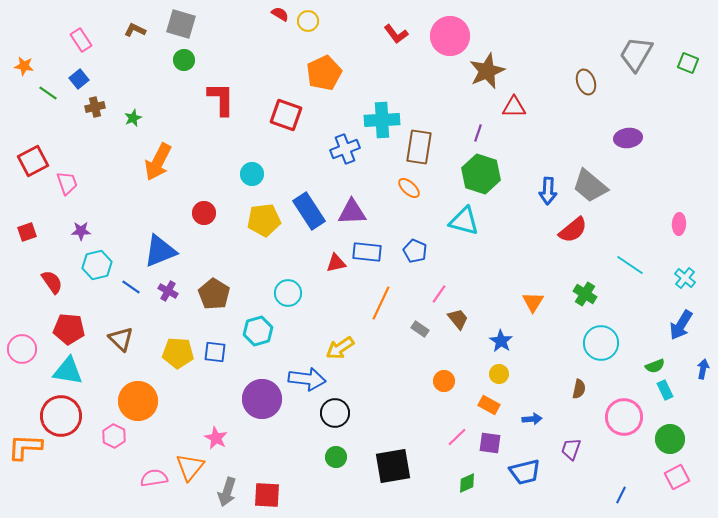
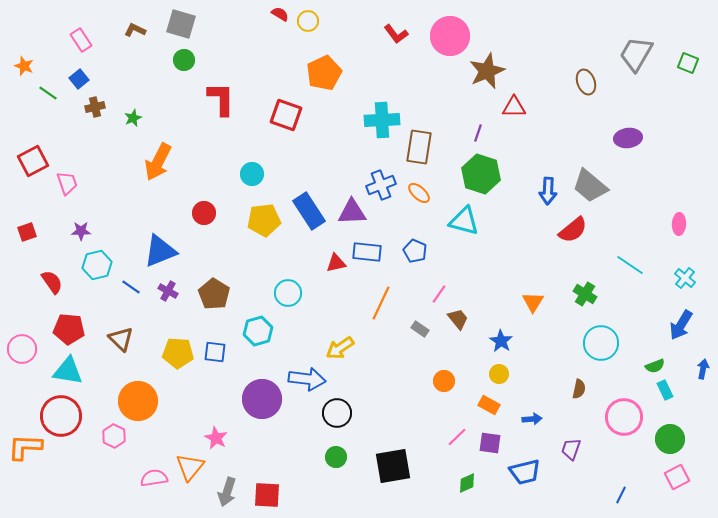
orange star at (24, 66): rotated 12 degrees clockwise
blue cross at (345, 149): moved 36 px right, 36 px down
orange ellipse at (409, 188): moved 10 px right, 5 px down
black circle at (335, 413): moved 2 px right
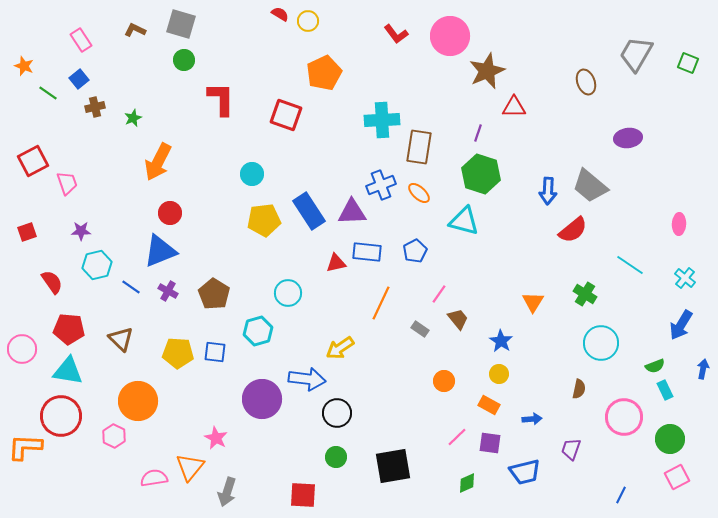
red circle at (204, 213): moved 34 px left
blue pentagon at (415, 251): rotated 20 degrees clockwise
red square at (267, 495): moved 36 px right
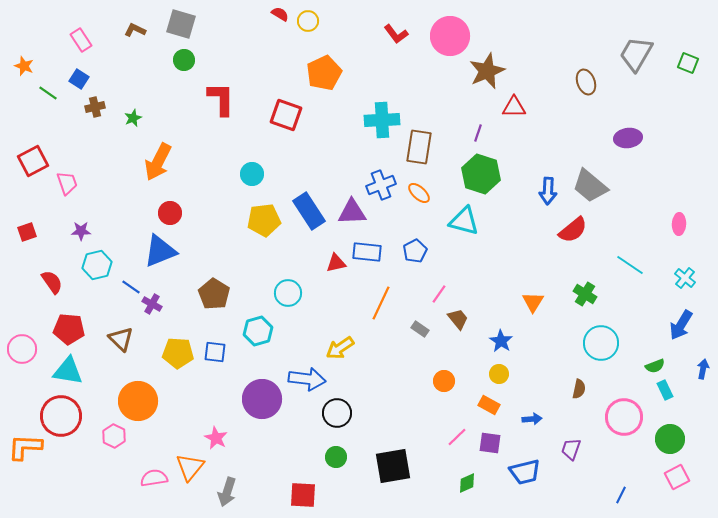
blue square at (79, 79): rotated 18 degrees counterclockwise
purple cross at (168, 291): moved 16 px left, 13 px down
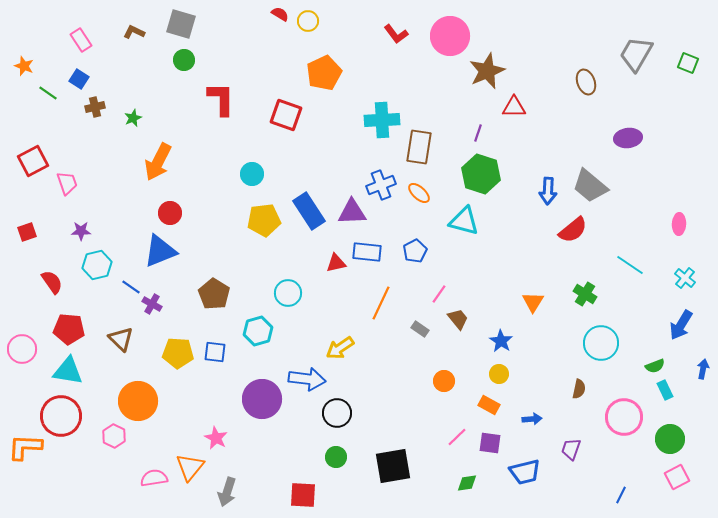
brown L-shape at (135, 30): moved 1 px left, 2 px down
green diamond at (467, 483): rotated 15 degrees clockwise
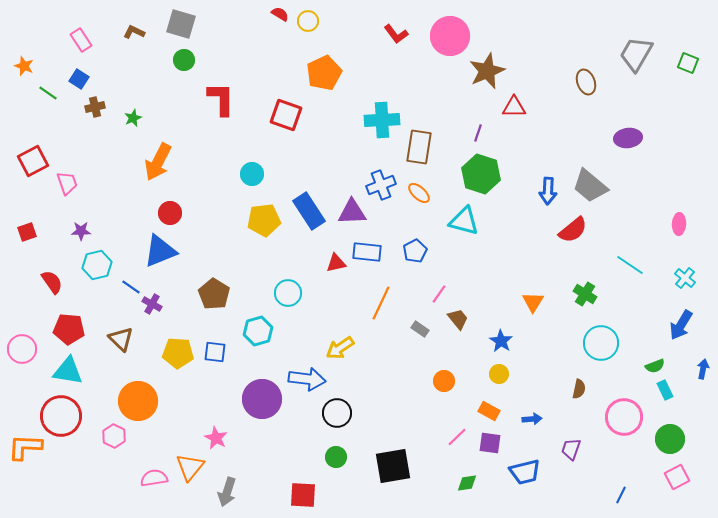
orange rectangle at (489, 405): moved 6 px down
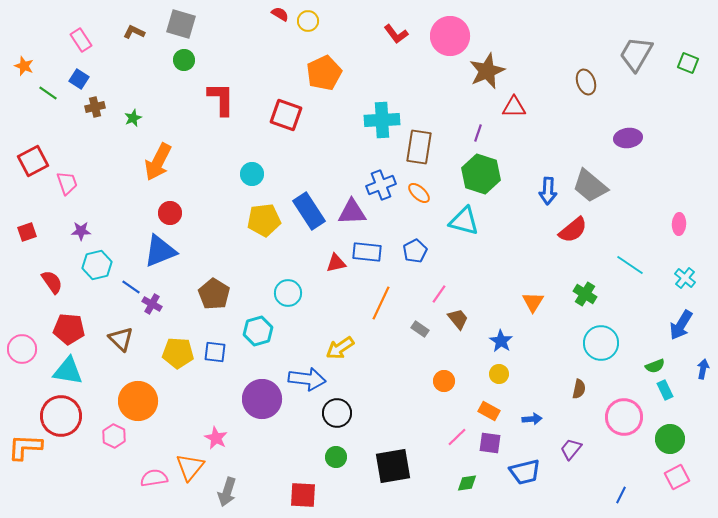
purple trapezoid at (571, 449): rotated 20 degrees clockwise
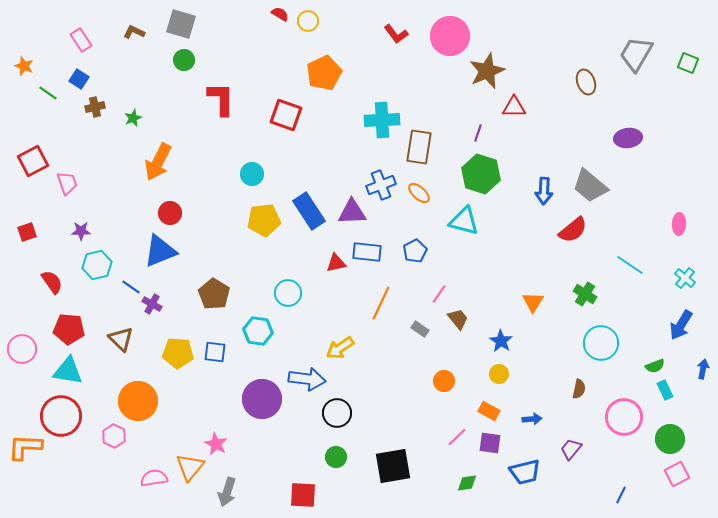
blue arrow at (548, 191): moved 4 px left
cyan hexagon at (258, 331): rotated 24 degrees clockwise
pink star at (216, 438): moved 6 px down
pink square at (677, 477): moved 3 px up
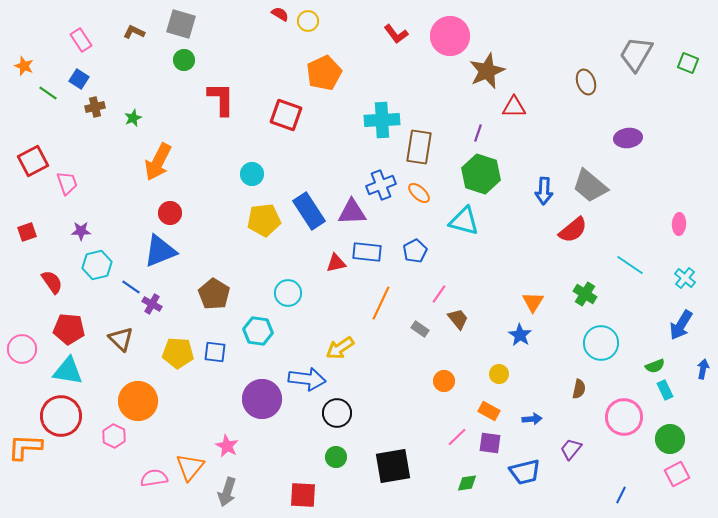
blue star at (501, 341): moved 19 px right, 6 px up
pink star at (216, 444): moved 11 px right, 2 px down
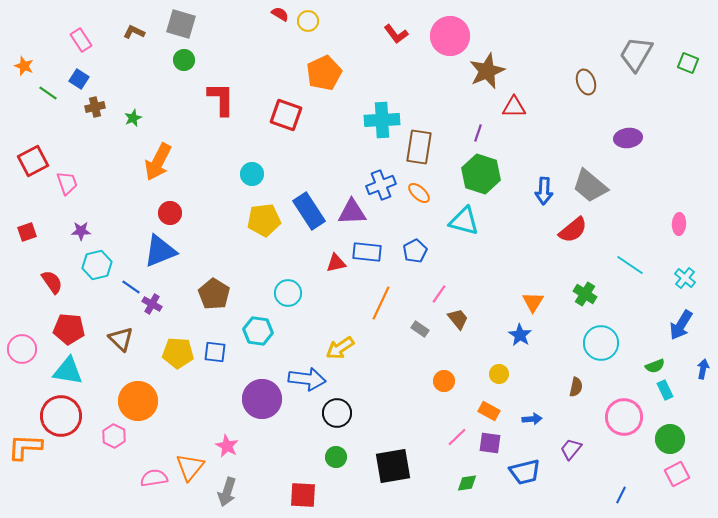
brown semicircle at (579, 389): moved 3 px left, 2 px up
